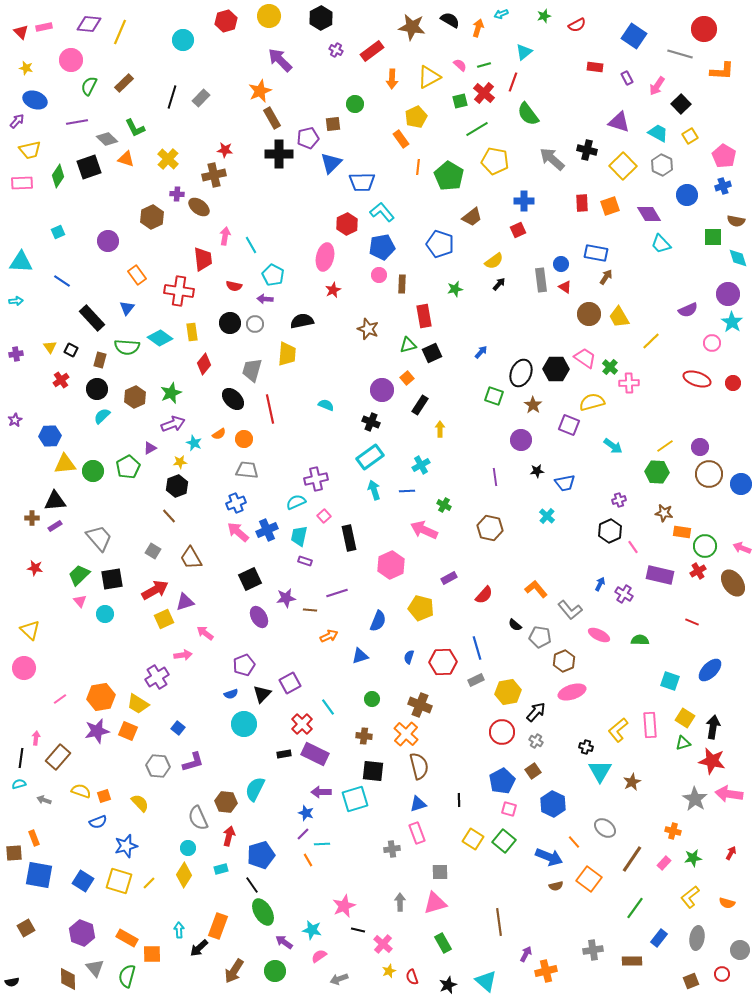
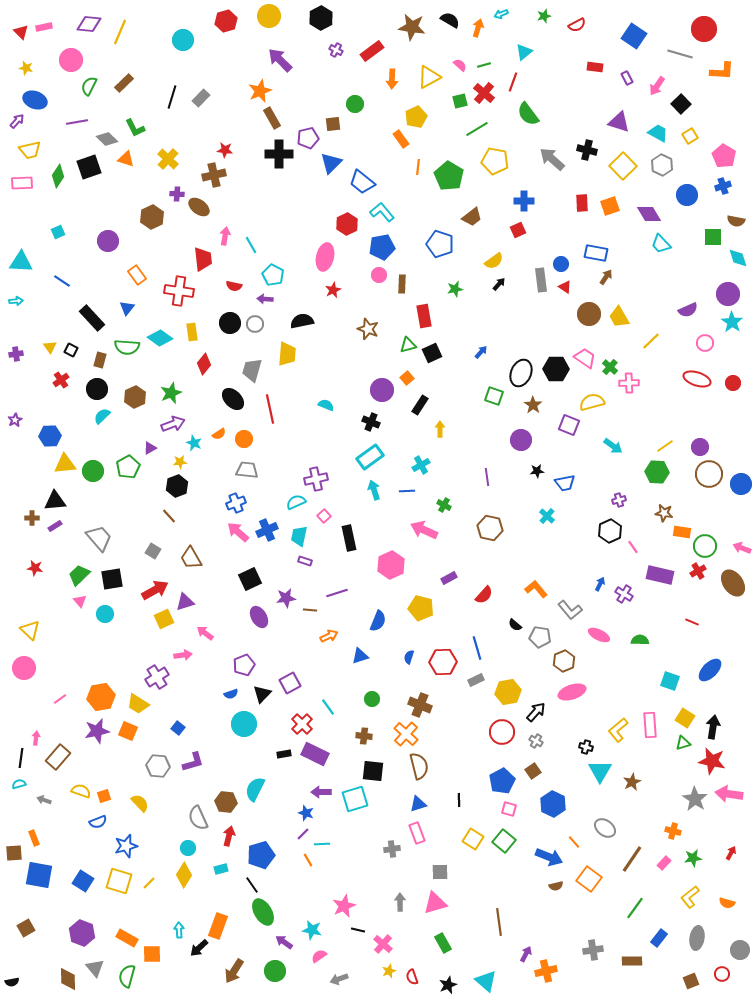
blue trapezoid at (362, 182): rotated 40 degrees clockwise
pink circle at (712, 343): moved 7 px left
purple line at (495, 477): moved 8 px left
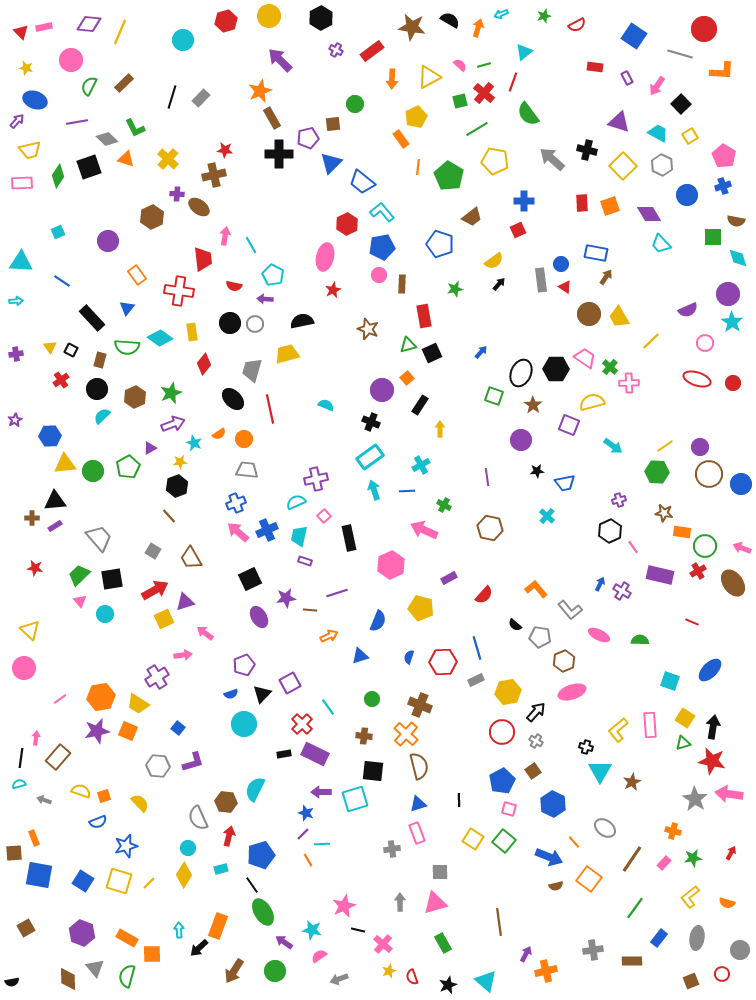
yellow trapezoid at (287, 354): rotated 110 degrees counterclockwise
purple cross at (624, 594): moved 2 px left, 3 px up
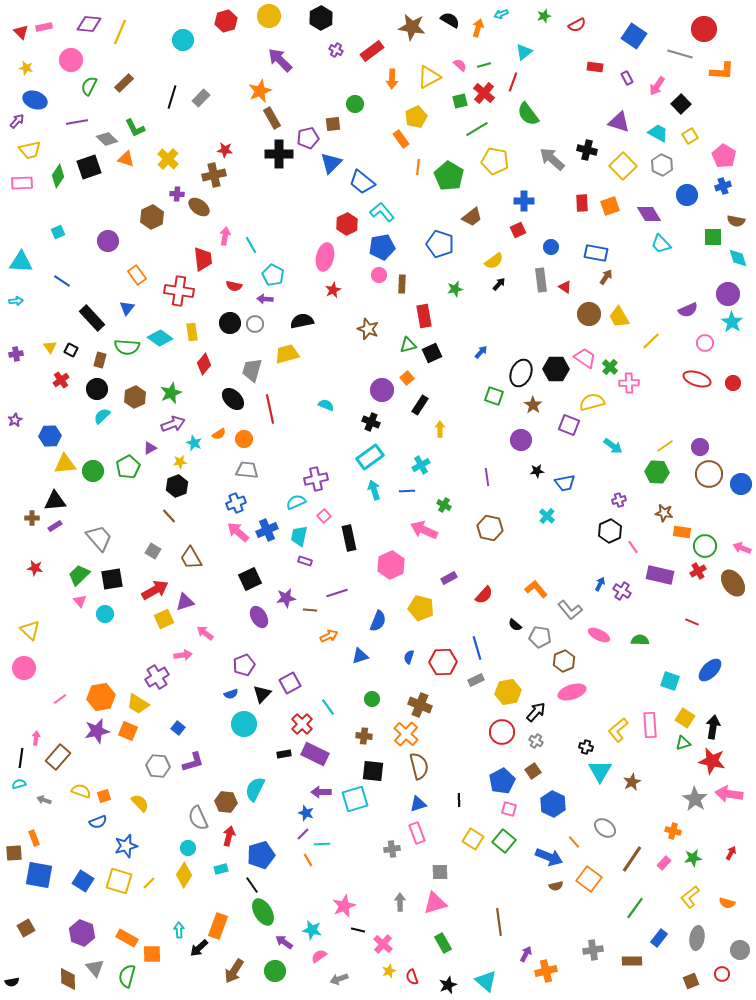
blue circle at (561, 264): moved 10 px left, 17 px up
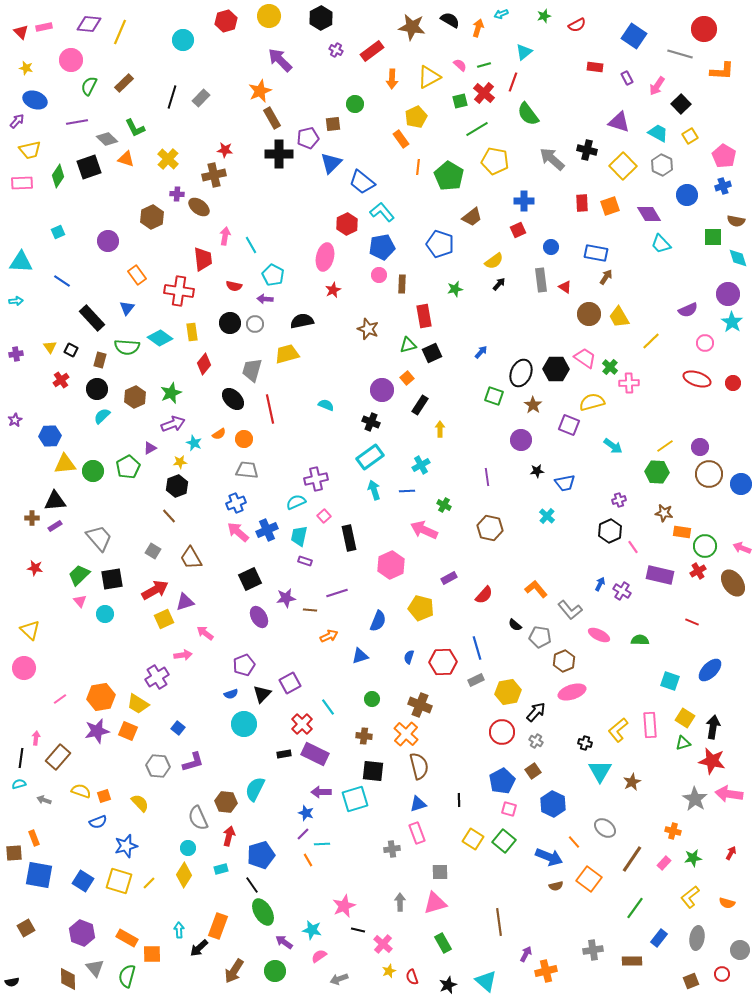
black cross at (586, 747): moved 1 px left, 4 px up
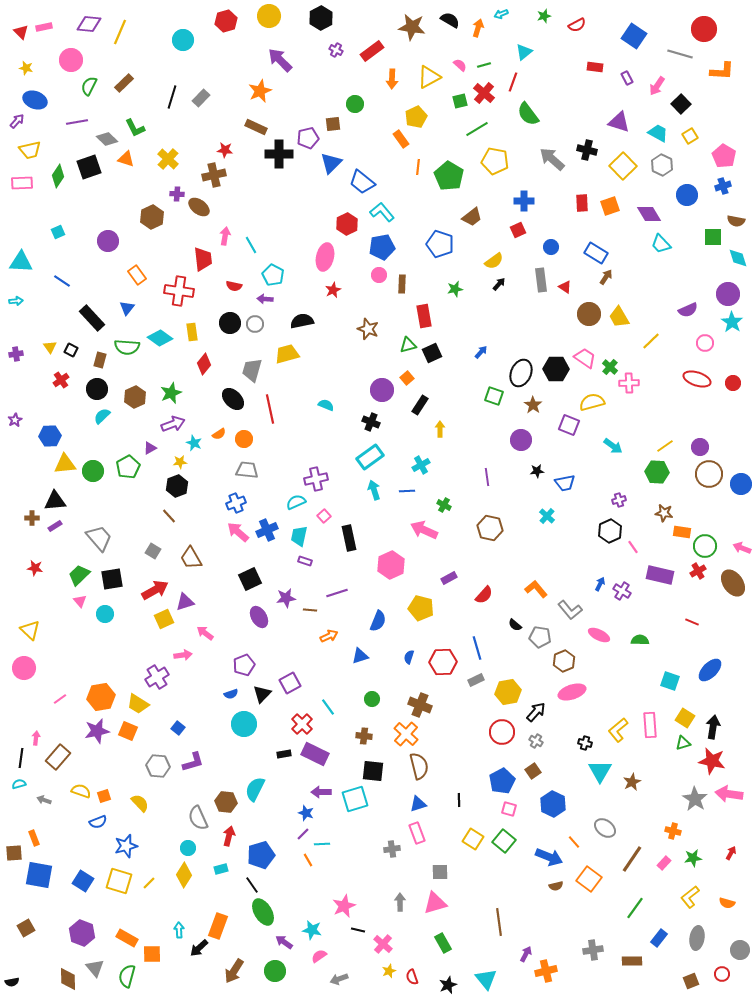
brown rectangle at (272, 118): moved 16 px left, 9 px down; rotated 35 degrees counterclockwise
blue rectangle at (596, 253): rotated 20 degrees clockwise
cyan triangle at (486, 981): moved 2 px up; rotated 10 degrees clockwise
